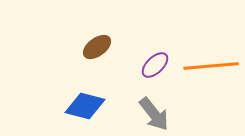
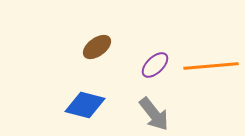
blue diamond: moved 1 px up
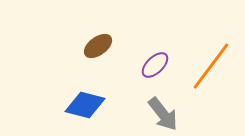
brown ellipse: moved 1 px right, 1 px up
orange line: rotated 48 degrees counterclockwise
gray arrow: moved 9 px right
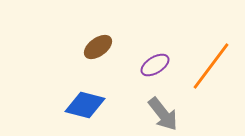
brown ellipse: moved 1 px down
purple ellipse: rotated 12 degrees clockwise
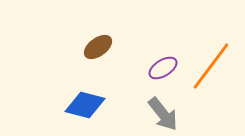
purple ellipse: moved 8 px right, 3 px down
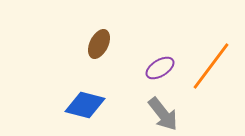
brown ellipse: moved 1 px right, 3 px up; rotated 28 degrees counterclockwise
purple ellipse: moved 3 px left
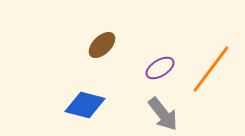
brown ellipse: moved 3 px right, 1 px down; rotated 20 degrees clockwise
orange line: moved 3 px down
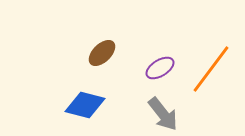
brown ellipse: moved 8 px down
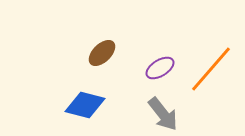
orange line: rotated 4 degrees clockwise
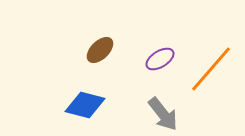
brown ellipse: moved 2 px left, 3 px up
purple ellipse: moved 9 px up
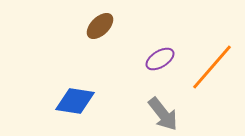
brown ellipse: moved 24 px up
orange line: moved 1 px right, 2 px up
blue diamond: moved 10 px left, 4 px up; rotated 6 degrees counterclockwise
